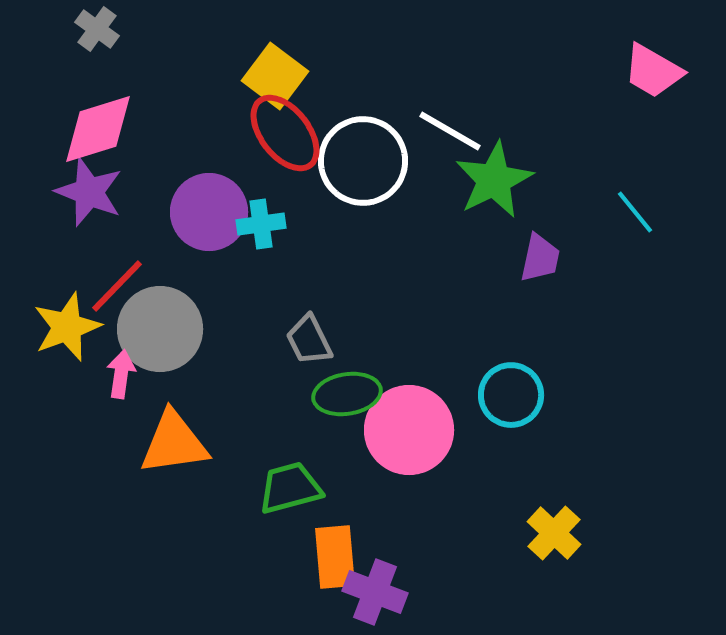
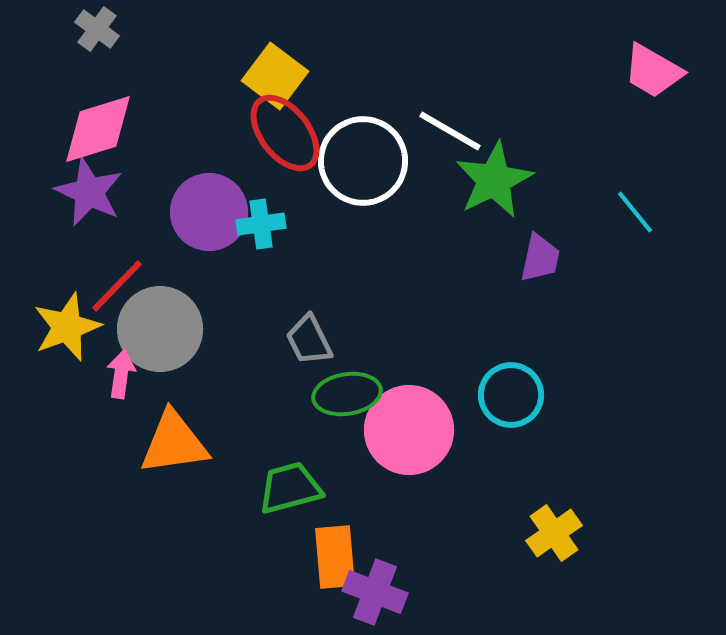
purple star: rotated 4 degrees clockwise
yellow cross: rotated 12 degrees clockwise
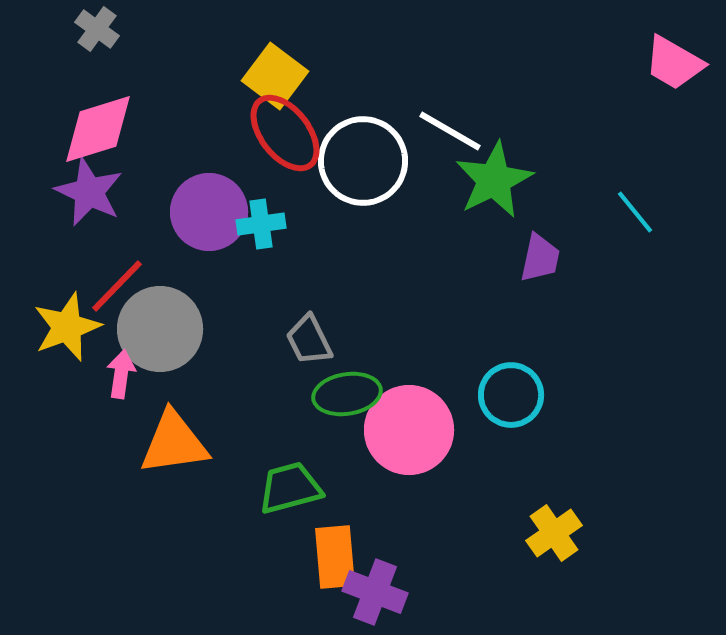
pink trapezoid: moved 21 px right, 8 px up
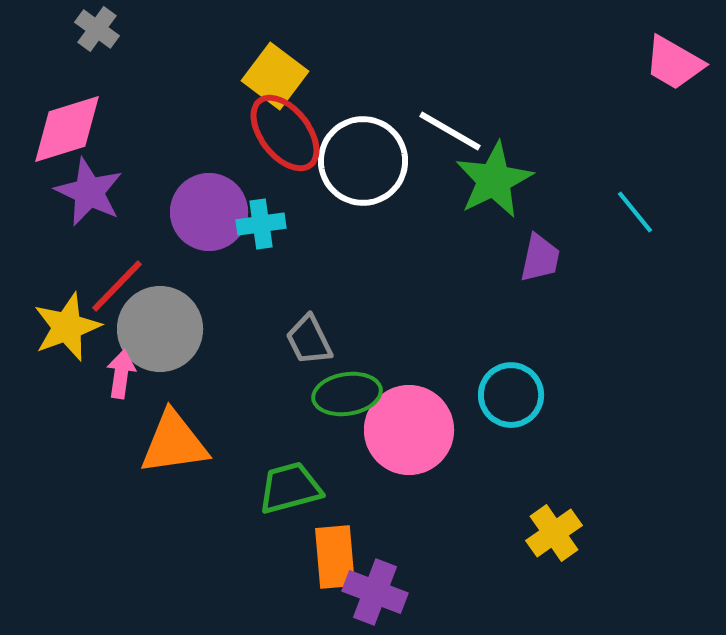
pink diamond: moved 31 px left
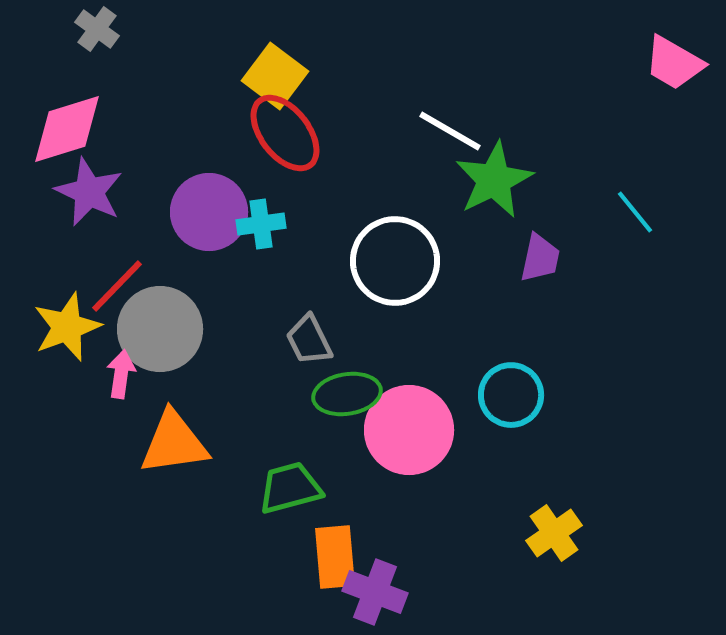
white circle: moved 32 px right, 100 px down
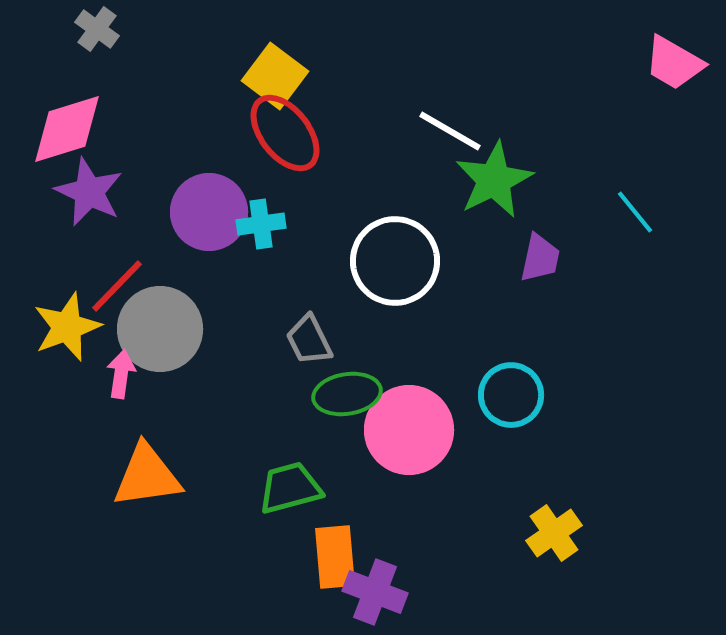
orange triangle: moved 27 px left, 33 px down
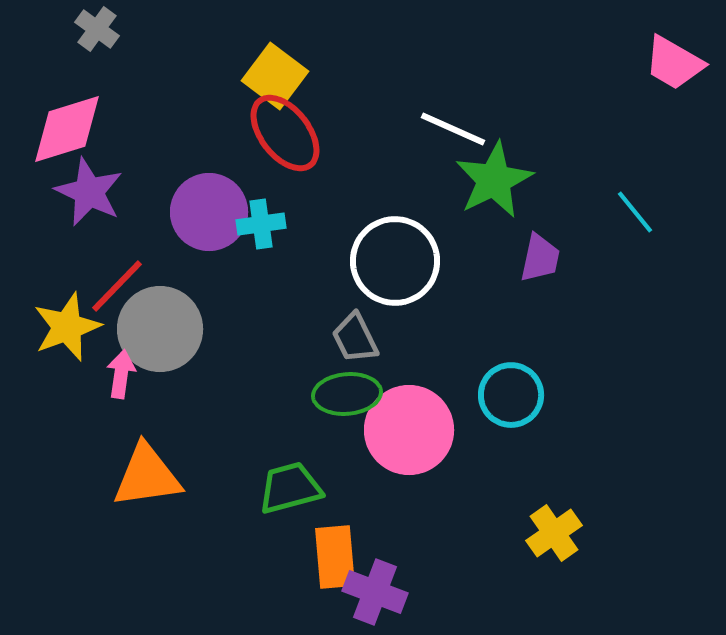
white line: moved 3 px right, 2 px up; rotated 6 degrees counterclockwise
gray trapezoid: moved 46 px right, 2 px up
green ellipse: rotated 4 degrees clockwise
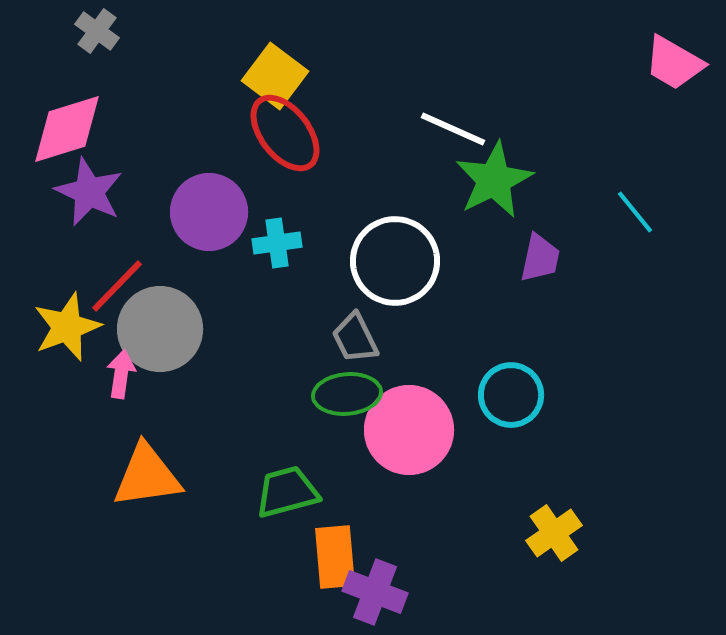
gray cross: moved 2 px down
cyan cross: moved 16 px right, 19 px down
green trapezoid: moved 3 px left, 4 px down
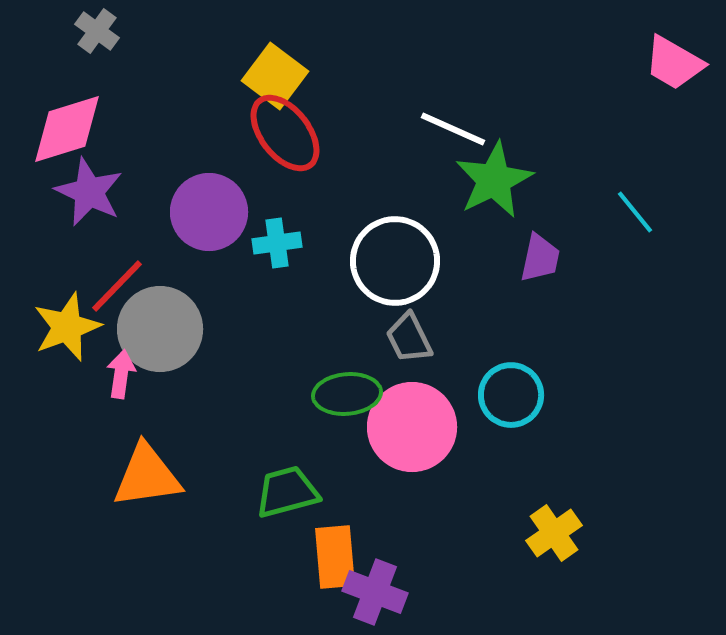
gray trapezoid: moved 54 px right
pink circle: moved 3 px right, 3 px up
